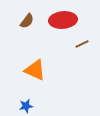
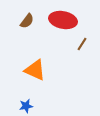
red ellipse: rotated 16 degrees clockwise
brown line: rotated 32 degrees counterclockwise
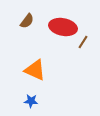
red ellipse: moved 7 px down
brown line: moved 1 px right, 2 px up
blue star: moved 5 px right, 5 px up; rotated 16 degrees clockwise
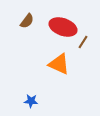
red ellipse: rotated 8 degrees clockwise
orange triangle: moved 24 px right, 6 px up
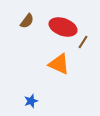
blue star: rotated 24 degrees counterclockwise
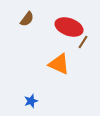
brown semicircle: moved 2 px up
red ellipse: moved 6 px right
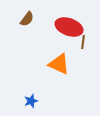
brown line: rotated 24 degrees counterclockwise
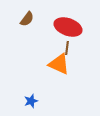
red ellipse: moved 1 px left
brown line: moved 16 px left, 6 px down
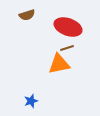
brown semicircle: moved 4 px up; rotated 35 degrees clockwise
brown line: rotated 64 degrees clockwise
orange triangle: rotated 35 degrees counterclockwise
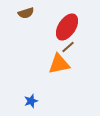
brown semicircle: moved 1 px left, 2 px up
red ellipse: moved 1 px left; rotated 76 degrees counterclockwise
brown line: moved 1 px right, 1 px up; rotated 24 degrees counterclockwise
